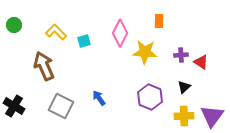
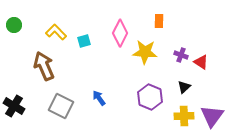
purple cross: rotated 24 degrees clockwise
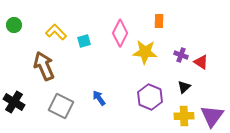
black cross: moved 4 px up
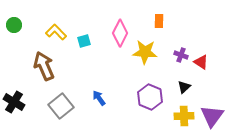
gray square: rotated 25 degrees clockwise
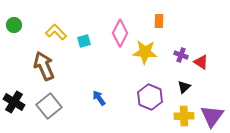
gray square: moved 12 px left
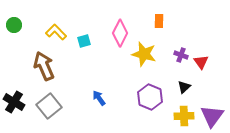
yellow star: moved 1 px left, 2 px down; rotated 10 degrees clockwise
red triangle: rotated 21 degrees clockwise
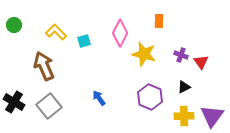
black triangle: rotated 16 degrees clockwise
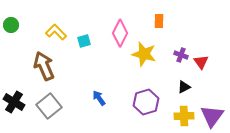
green circle: moved 3 px left
purple hexagon: moved 4 px left, 5 px down; rotated 20 degrees clockwise
